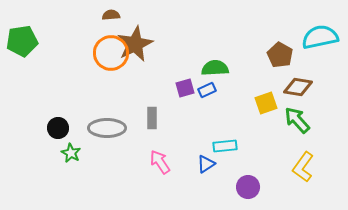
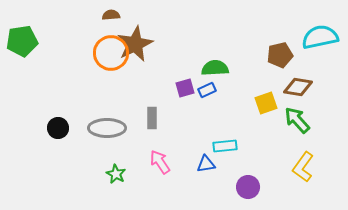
brown pentagon: rotated 30 degrees clockwise
green star: moved 45 px right, 21 px down
blue triangle: rotated 24 degrees clockwise
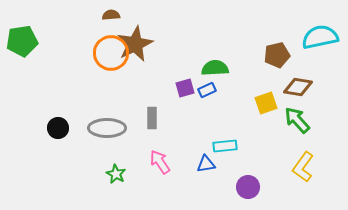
brown pentagon: moved 3 px left
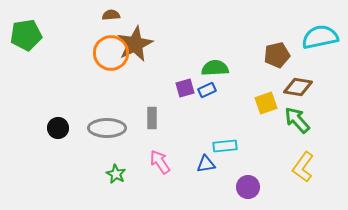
green pentagon: moved 4 px right, 6 px up
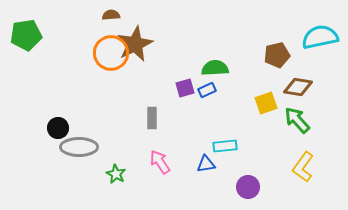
gray ellipse: moved 28 px left, 19 px down
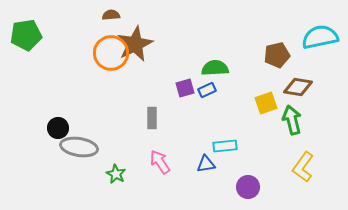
green arrow: moved 5 px left; rotated 28 degrees clockwise
gray ellipse: rotated 9 degrees clockwise
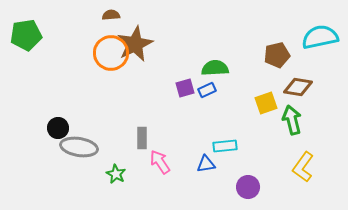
gray rectangle: moved 10 px left, 20 px down
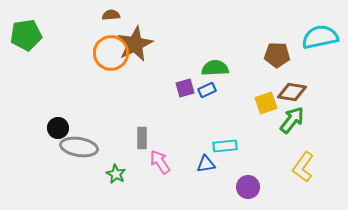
brown pentagon: rotated 15 degrees clockwise
brown diamond: moved 6 px left, 5 px down
green arrow: rotated 52 degrees clockwise
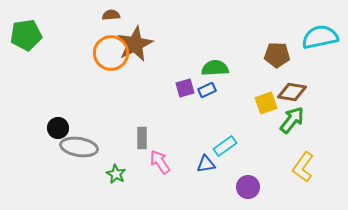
cyan rectangle: rotated 30 degrees counterclockwise
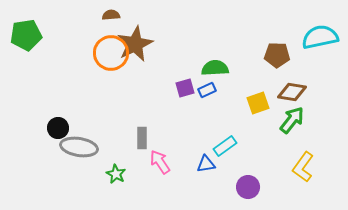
yellow square: moved 8 px left
